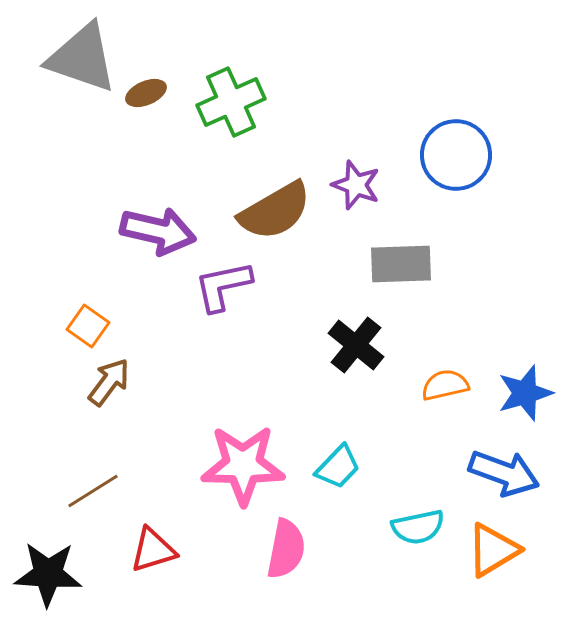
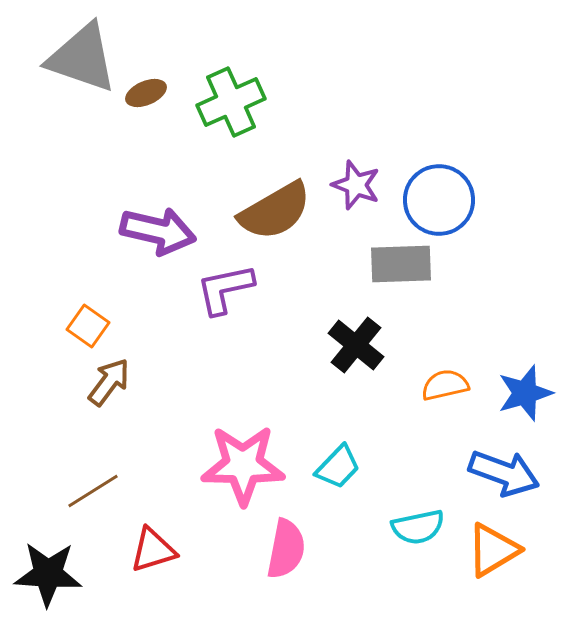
blue circle: moved 17 px left, 45 px down
purple L-shape: moved 2 px right, 3 px down
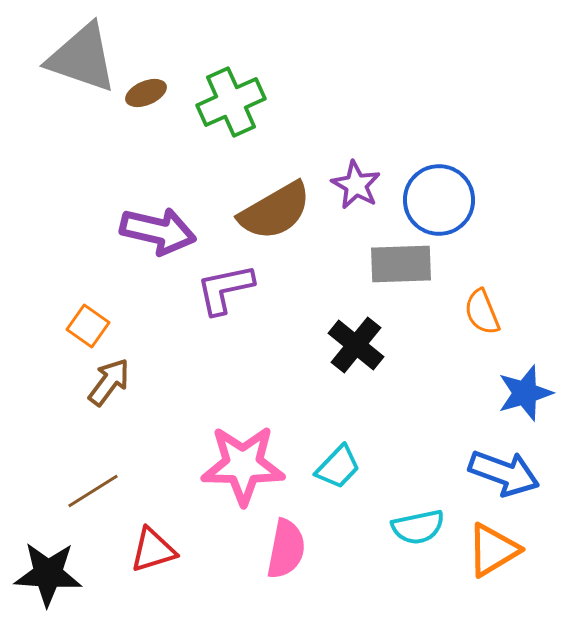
purple star: rotated 9 degrees clockwise
orange semicircle: moved 37 px right, 73 px up; rotated 99 degrees counterclockwise
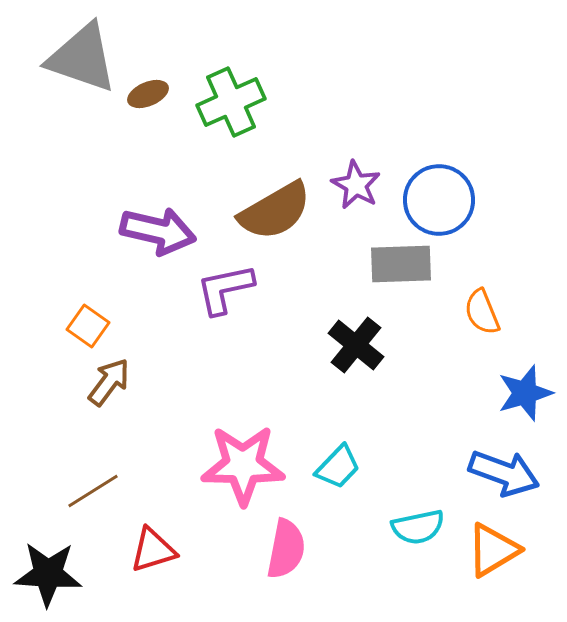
brown ellipse: moved 2 px right, 1 px down
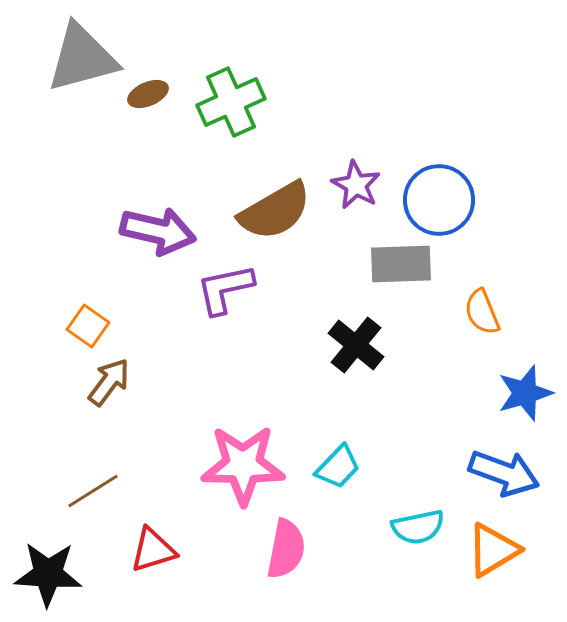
gray triangle: rotated 34 degrees counterclockwise
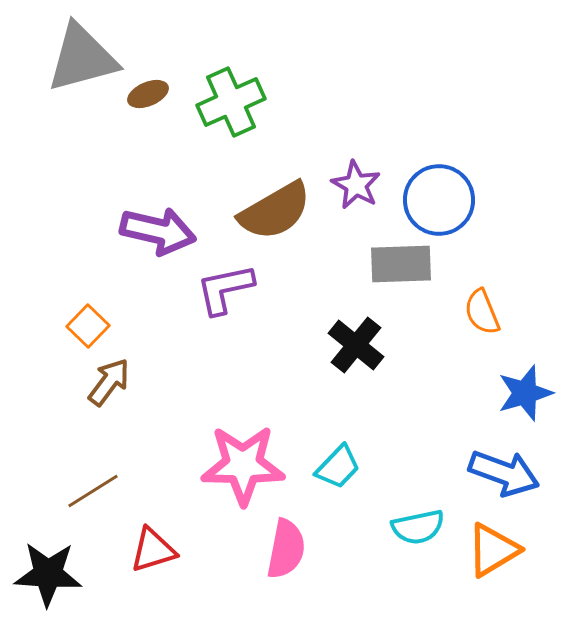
orange square: rotated 9 degrees clockwise
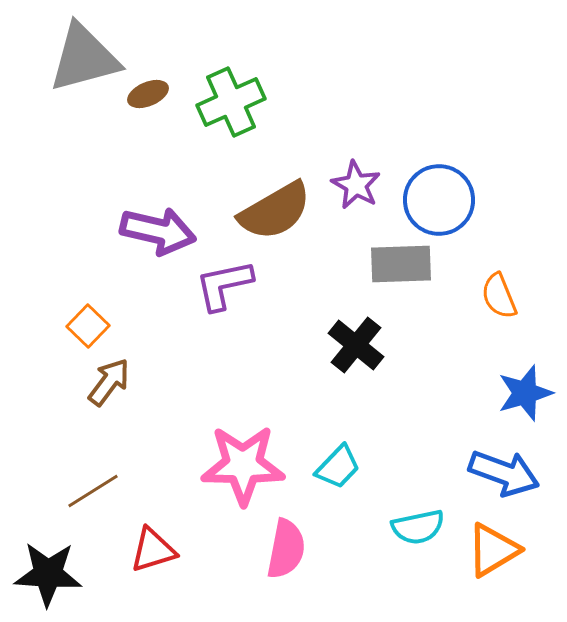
gray triangle: moved 2 px right
purple L-shape: moved 1 px left, 4 px up
orange semicircle: moved 17 px right, 16 px up
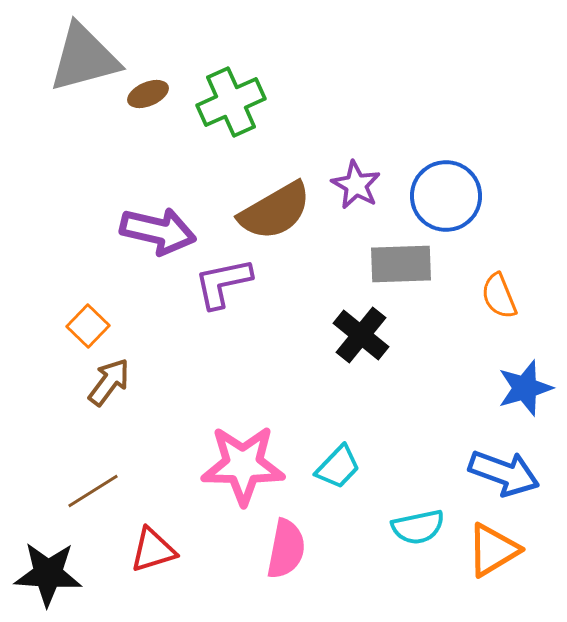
blue circle: moved 7 px right, 4 px up
purple L-shape: moved 1 px left, 2 px up
black cross: moved 5 px right, 10 px up
blue star: moved 5 px up
